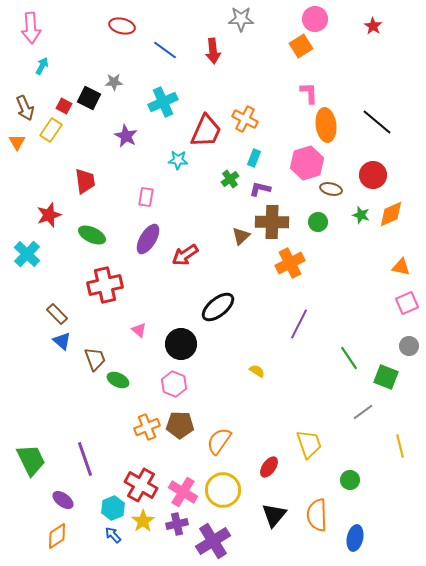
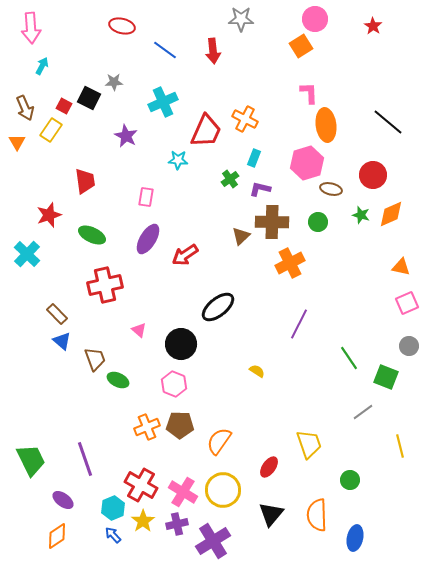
black line at (377, 122): moved 11 px right
black triangle at (274, 515): moved 3 px left, 1 px up
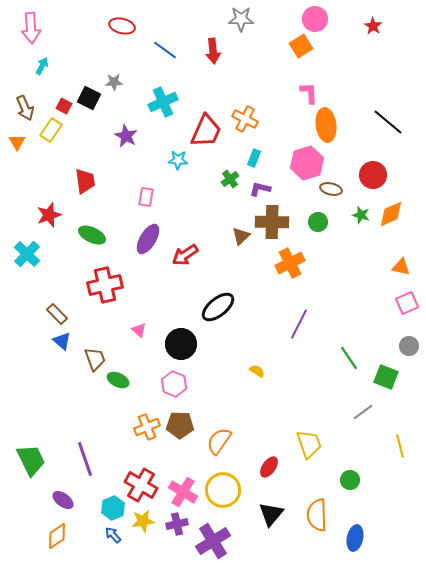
yellow star at (143, 521): rotated 25 degrees clockwise
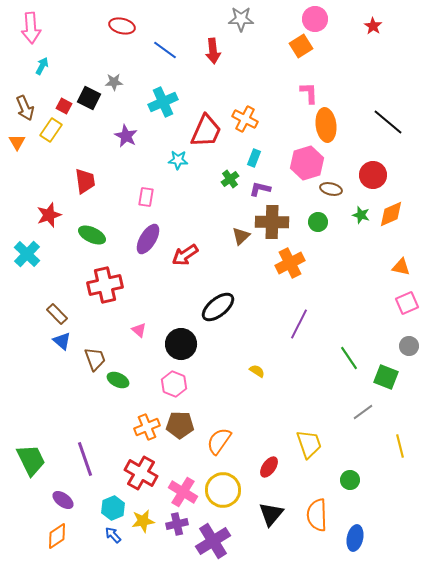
red cross at (141, 485): moved 12 px up
